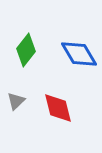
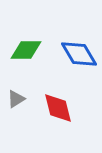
green diamond: rotated 52 degrees clockwise
gray triangle: moved 2 px up; rotated 12 degrees clockwise
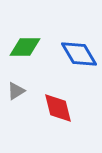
green diamond: moved 1 px left, 3 px up
gray triangle: moved 8 px up
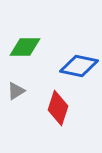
blue diamond: moved 12 px down; rotated 48 degrees counterclockwise
red diamond: rotated 32 degrees clockwise
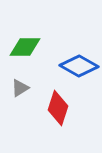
blue diamond: rotated 18 degrees clockwise
gray triangle: moved 4 px right, 3 px up
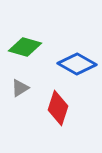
green diamond: rotated 16 degrees clockwise
blue diamond: moved 2 px left, 2 px up
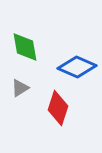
green diamond: rotated 64 degrees clockwise
blue diamond: moved 3 px down; rotated 6 degrees counterclockwise
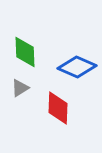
green diamond: moved 5 px down; rotated 8 degrees clockwise
red diamond: rotated 16 degrees counterclockwise
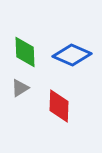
blue diamond: moved 5 px left, 12 px up
red diamond: moved 1 px right, 2 px up
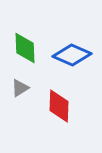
green diamond: moved 4 px up
